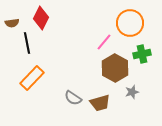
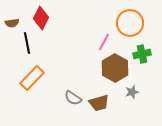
pink line: rotated 12 degrees counterclockwise
brown trapezoid: moved 1 px left
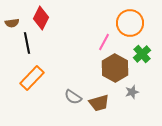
green cross: rotated 30 degrees counterclockwise
gray semicircle: moved 1 px up
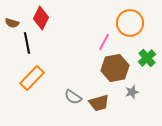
brown semicircle: rotated 24 degrees clockwise
green cross: moved 5 px right, 4 px down
brown hexagon: rotated 20 degrees clockwise
